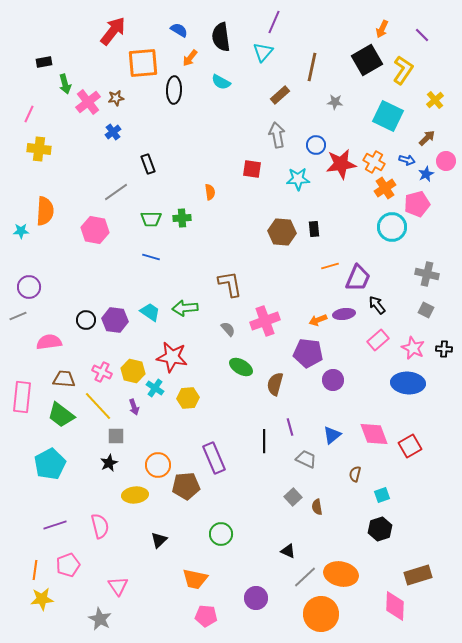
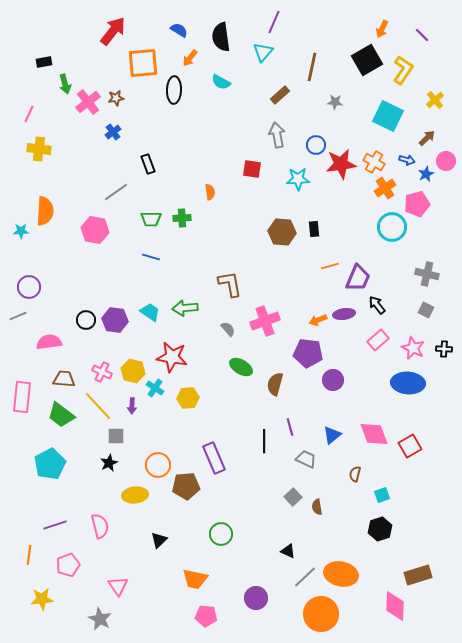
purple arrow at (134, 407): moved 2 px left, 1 px up; rotated 21 degrees clockwise
orange line at (35, 570): moved 6 px left, 15 px up
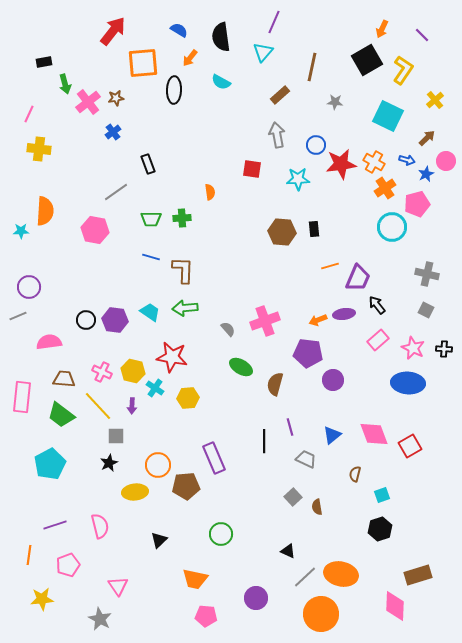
brown L-shape at (230, 284): moved 47 px left, 14 px up; rotated 12 degrees clockwise
yellow ellipse at (135, 495): moved 3 px up
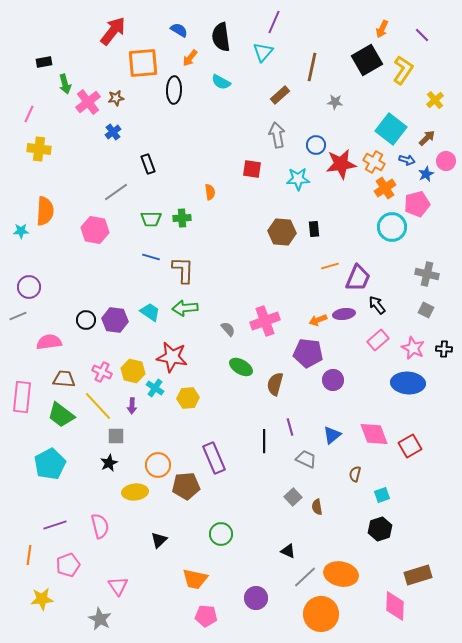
cyan square at (388, 116): moved 3 px right, 13 px down; rotated 12 degrees clockwise
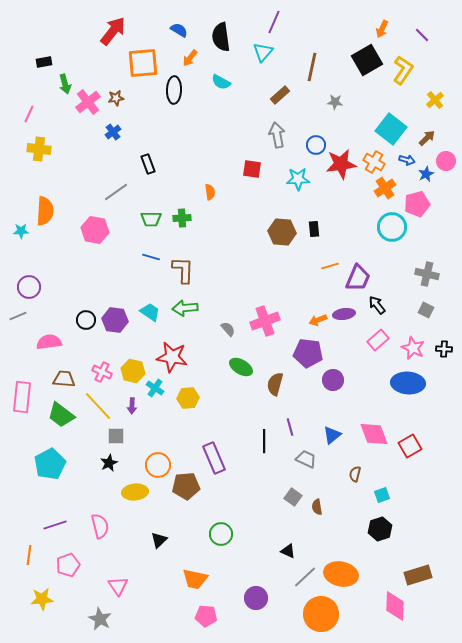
gray square at (293, 497): rotated 12 degrees counterclockwise
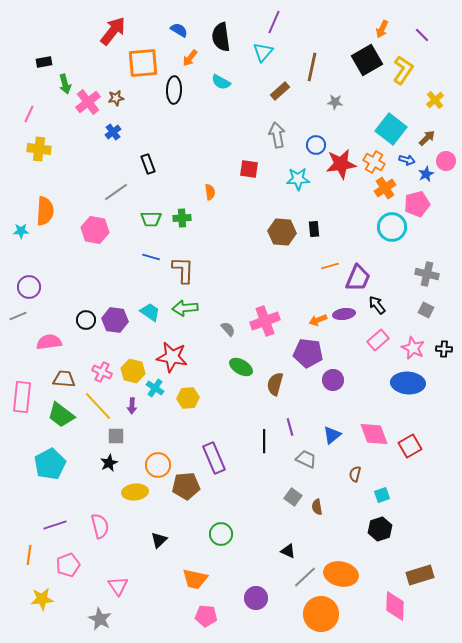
brown rectangle at (280, 95): moved 4 px up
red square at (252, 169): moved 3 px left
brown rectangle at (418, 575): moved 2 px right
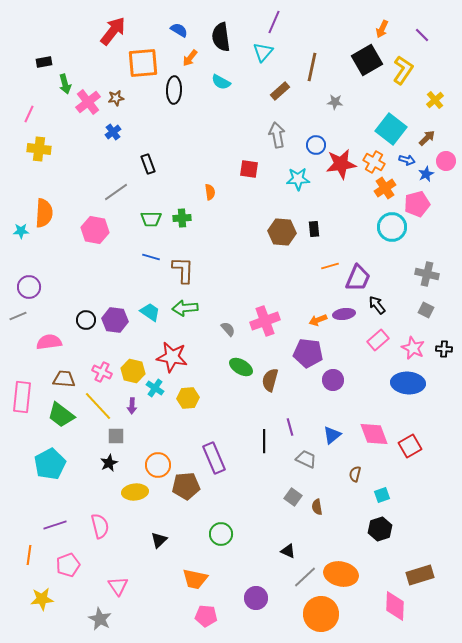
orange semicircle at (45, 211): moved 1 px left, 2 px down
brown semicircle at (275, 384): moved 5 px left, 4 px up
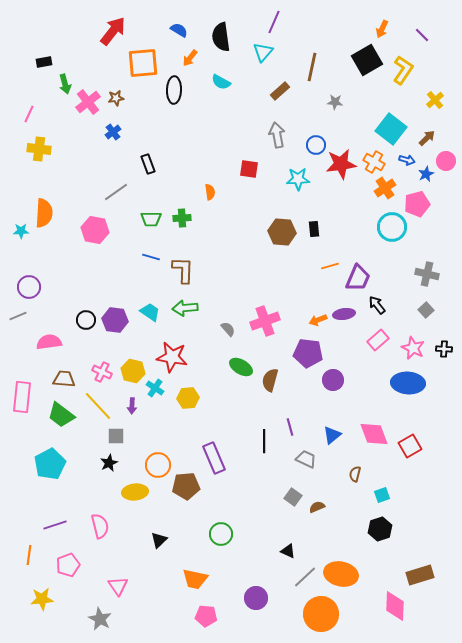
gray square at (426, 310): rotated 21 degrees clockwise
brown semicircle at (317, 507): rotated 77 degrees clockwise
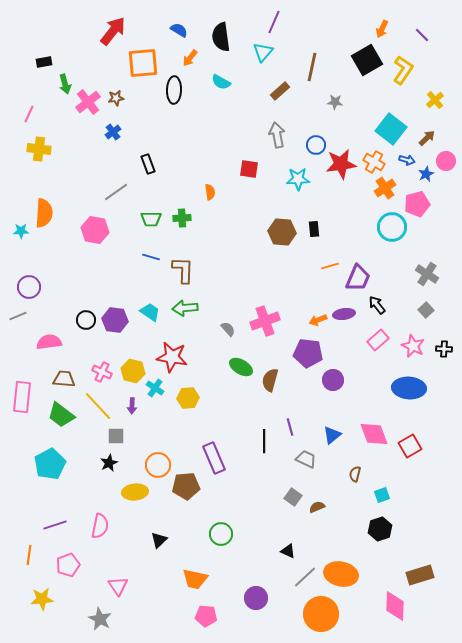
gray cross at (427, 274): rotated 20 degrees clockwise
pink star at (413, 348): moved 2 px up
blue ellipse at (408, 383): moved 1 px right, 5 px down
pink semicircle at (100, 526): rotated 25 degrees clockwise
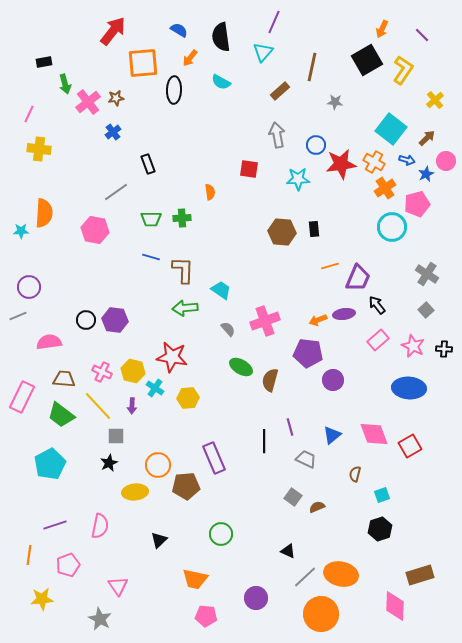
cyan trapezoid at (150, 312): moved 71 px right, 22 px up
pink rectangle at (22, 397): rotated 20 degrees clockwise
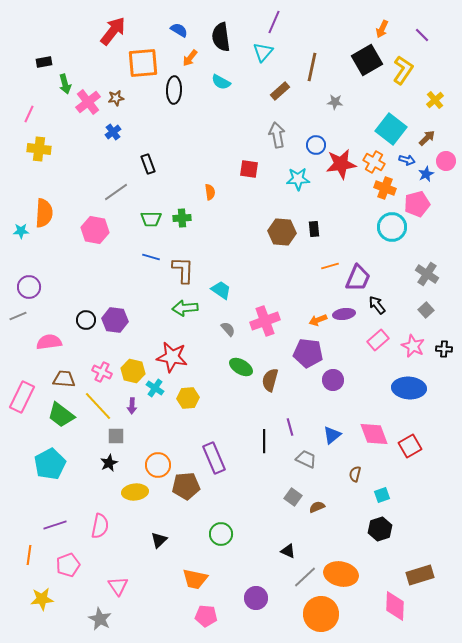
orange cross at (385, 188): rotated 35 degrees counterclockwise
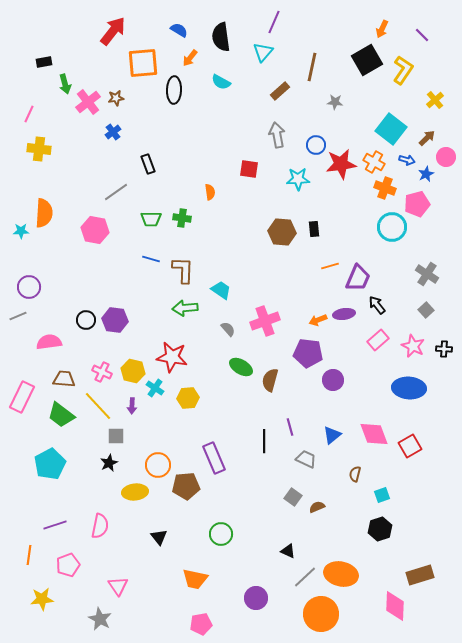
pink circle at (446, 161): moved 4 px up
green cross at (182, 218): rotated 12 degrees clockwise
blue line at (151, 257): moved 2 px down
black triangle at (159, 540): moved 3 px up; rotated 24 degrees counterclockwise
pink pentagon at (206, 616): moved 5 px left, 8 px down; rotated 15 degrees counterclockwise
